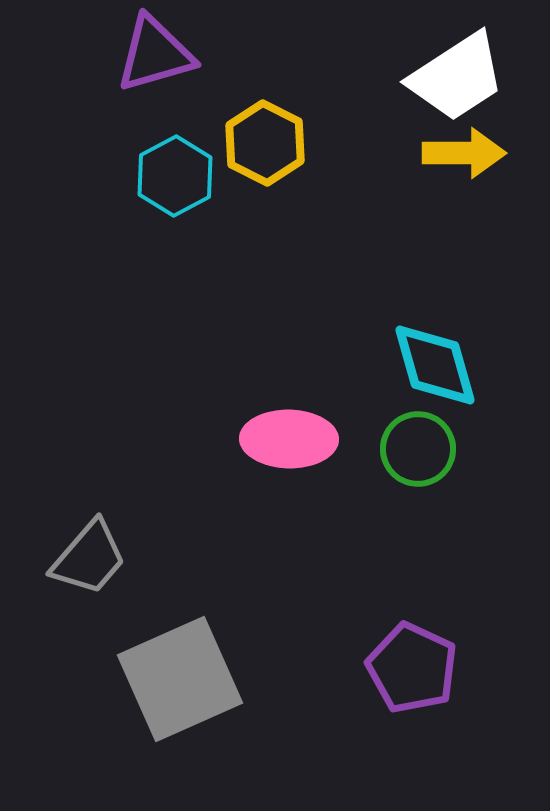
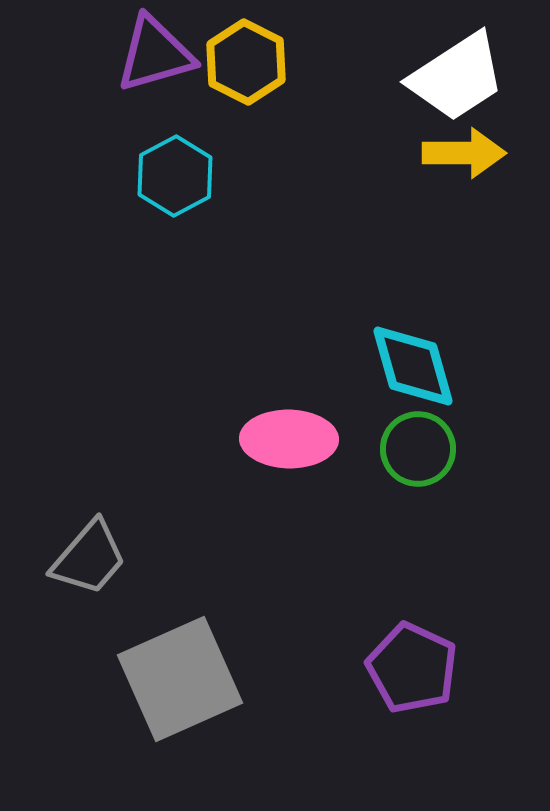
yellow hexagon: moved 19 px left, 81 px up
cyan diamond: moved 22 px left, 1 px down
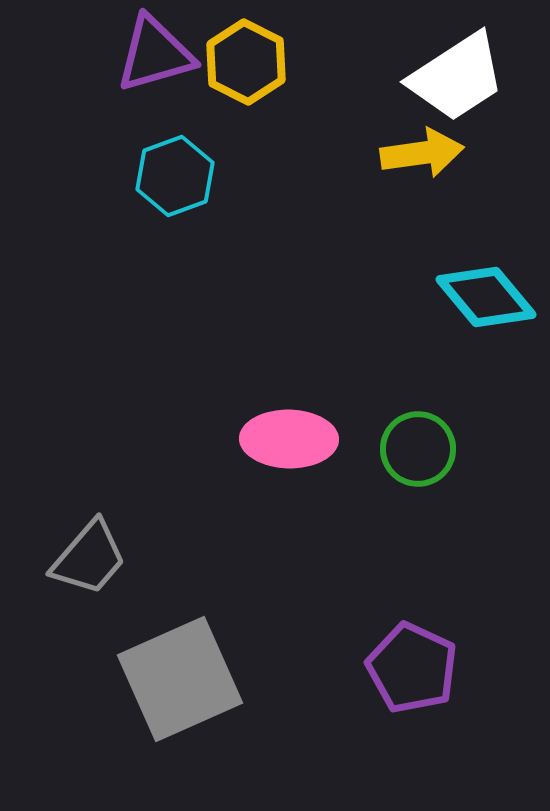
yellow arrow: moved 42 px left; rotated 8 degrees counterclockwise
cyan hexagon: rotated 8 degrees clockwise
cyan diamond: moved 73 px right, 69 px up; rotated 24 degrees counterclockwise
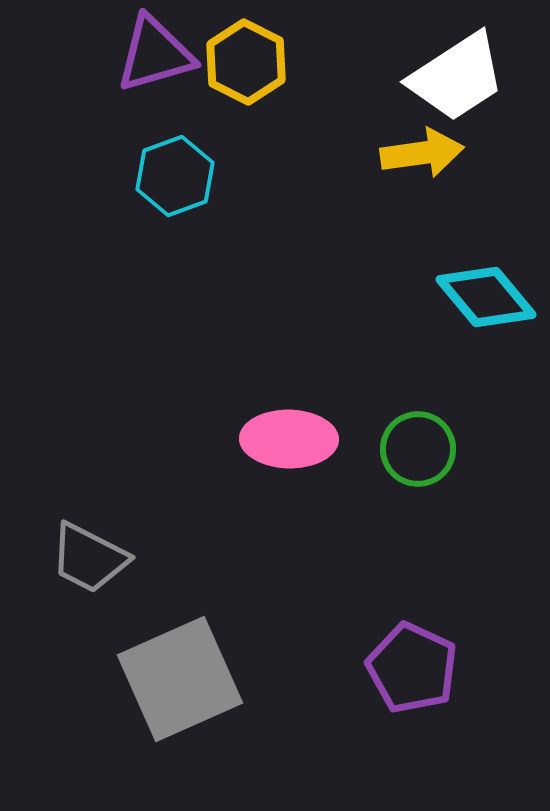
gray trapezoid: rotated 76 degrees clockwise
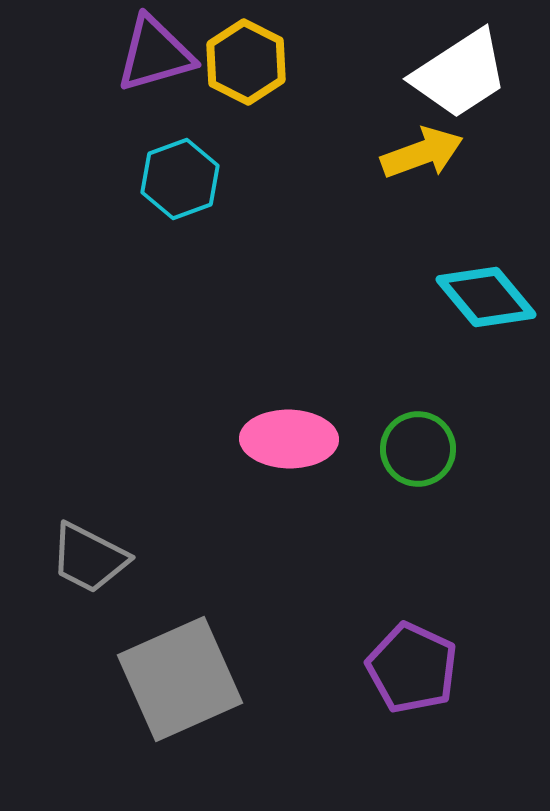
white trapezoid: moved 3 px right, 3 px up
yellow arrow: rotated 12 degrees counterclockwise
cyan hexagon: moved 5 px right, 3 px down
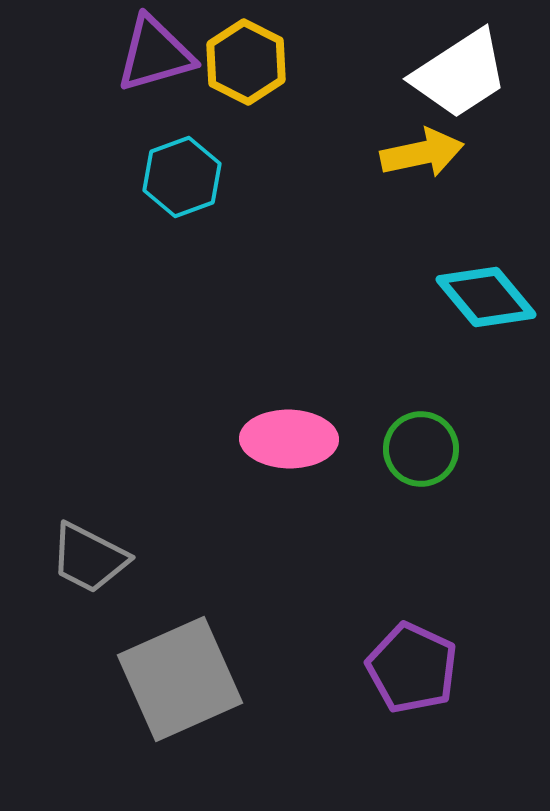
yellow arrow: rotated 8 degrees clockwise
cyan hexagon: moved 2 px right, 2 px up
green circle: moved 3 px right
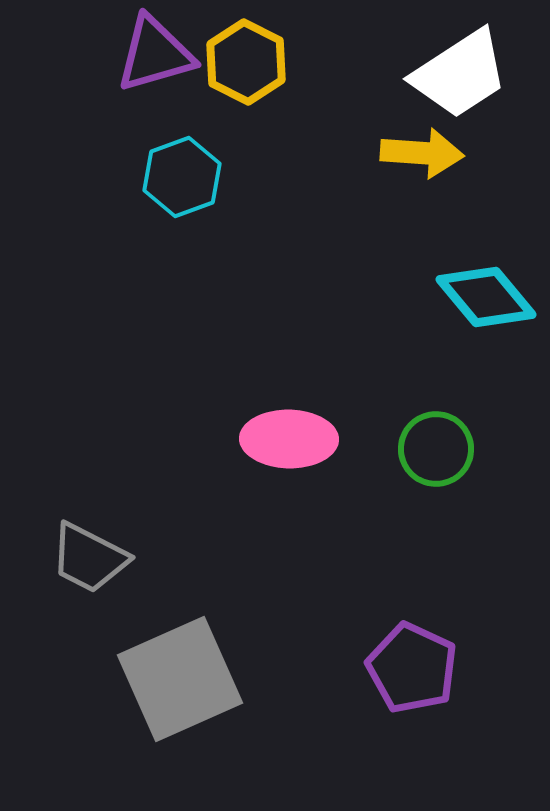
yellow arrow: rotated 16 degrees clockwise
green circle: moved 15 px right
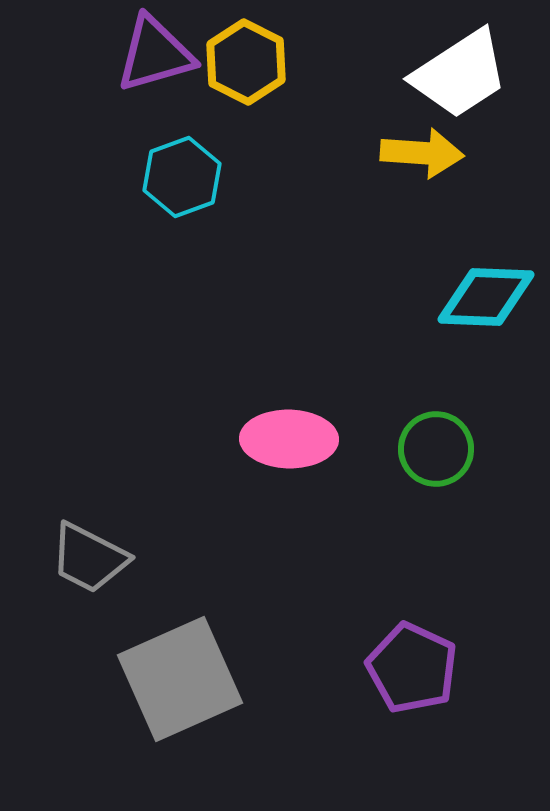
cyan diamond: rotated 48 degrees counterclockwise
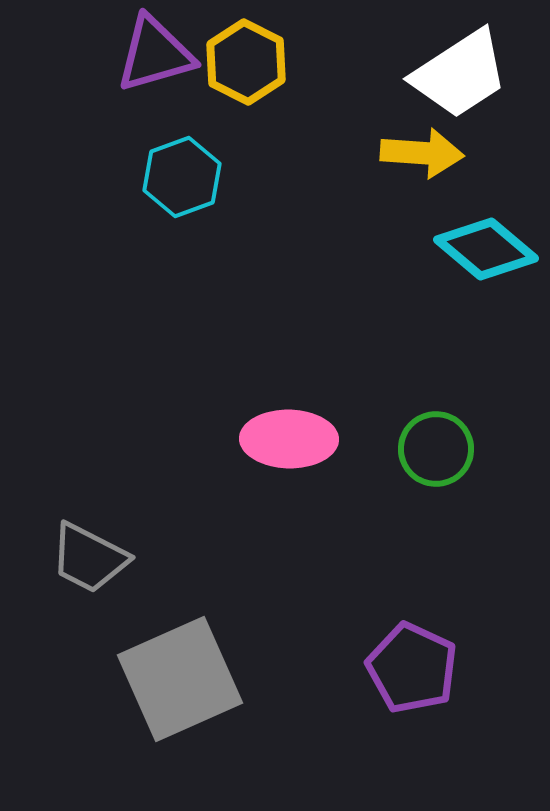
cyan diamond: moved 48 px up; rotated 38 degrees clockwise
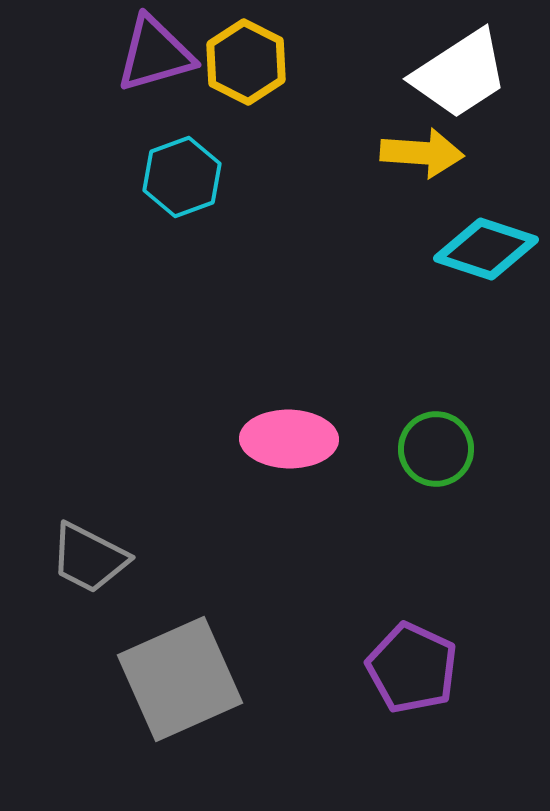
cyan diamond: rotated 22 degrees counterclockwise
